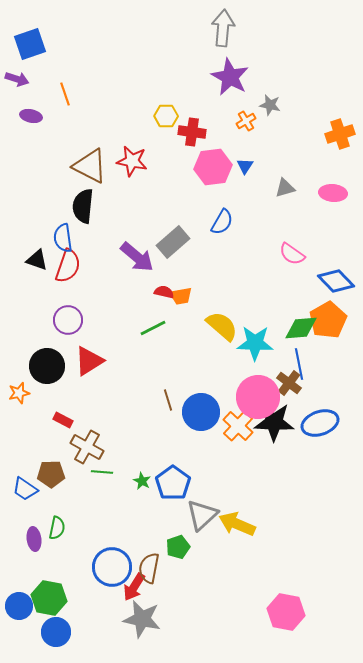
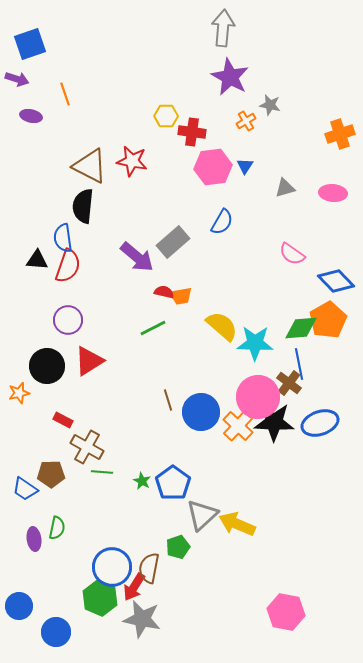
black triangle at (37, 260): rotated 15 degrees counterclockwise
green hexagon at (49, 598): moved 51 px right; rotated 12 degrees clockwise
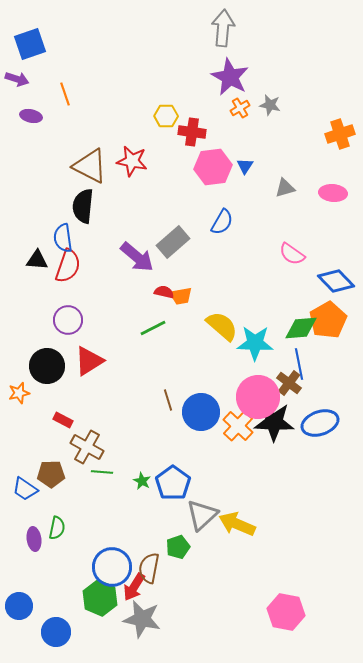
orange cross at (246, 121): moved 6 px left, 13 px up
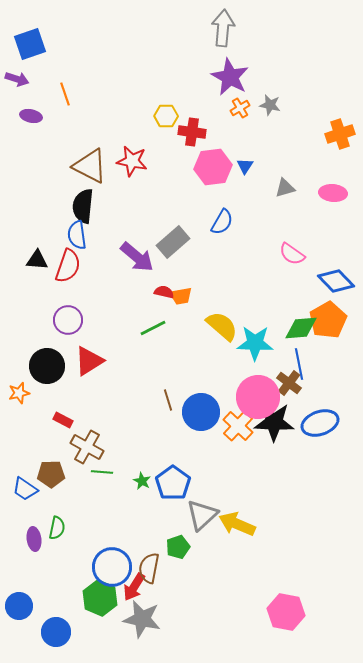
blue semicircle at (63, 238): moved 14 px right, 3 px up
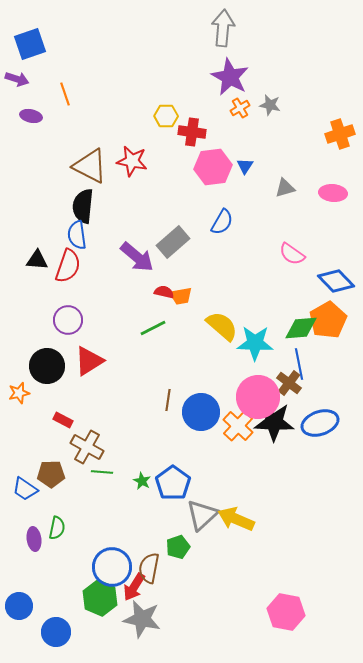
brown line at (168, 400): rotated 25 degrees clockwise
yellow arrow at (237, 524): moved 1 px left, 5 px up
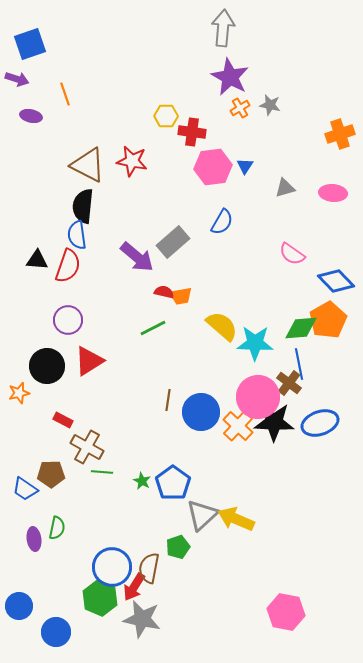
brown triangle at (90, 166): moved 2 px left, 1 px up
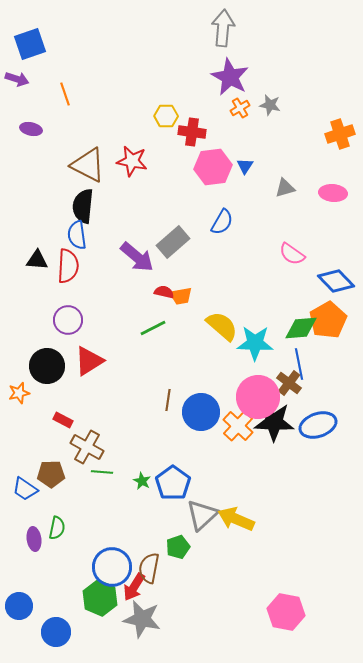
purple ellipse at (31, 116): moved 13 px down
red semicircle at (68, 266): rotated 16 degrees counterclockwise
blue ellipse at (320, 423): moved 2 px left, 2 px down
